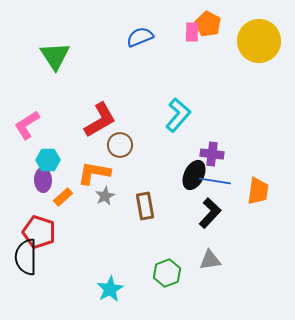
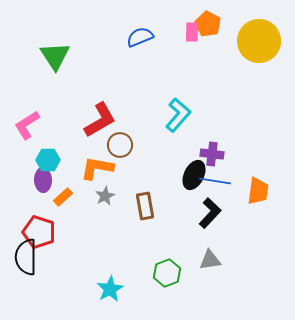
orange L-shape: moved 3 px right, 5 px up
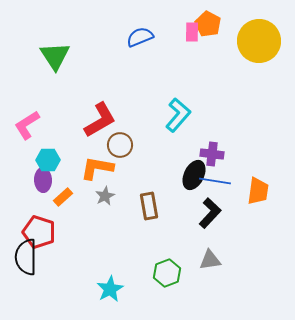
brown rectangle: moved 4 px right
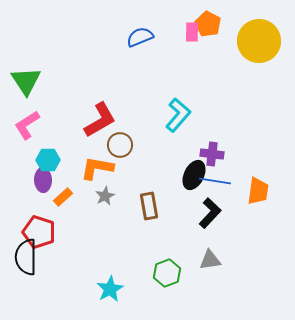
green triangle: moved 29 px left, 25 px down
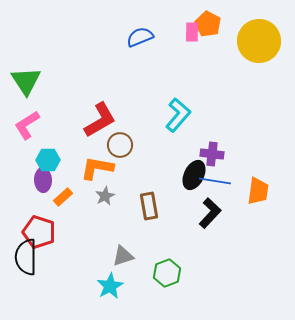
gray triangle: moved 87 px left, 4 px up; rotated 10 degrees counterclockwise
cyan star: moved 3 px up
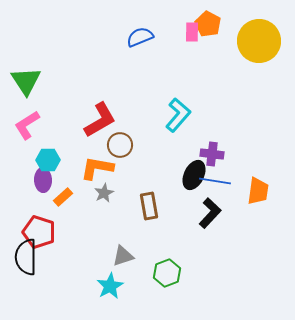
gray star: moved 1 px left, 3 px up
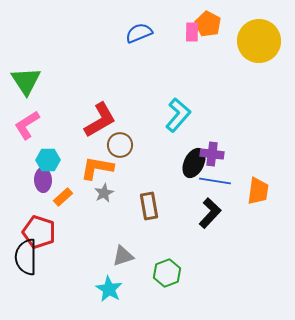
blue semicircle: moved 1 px left, 4 px up
black ellipse: moved 12 px up
cyan star: moved 1 px left, 3 px down; rotated 12 degrees counterclockwise
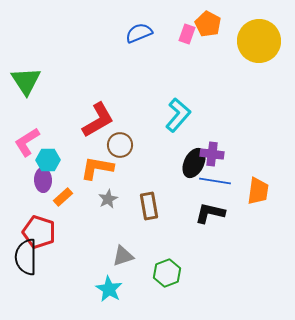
pink rectangle: moved 5 px left, 2 px down; rotated 18 degrees clockwise
red L-shape: moved 2 px left
pink L-shape: moved 17 px down
gray star: moved 4 px right, 6 px down
black L-shape: rotated 120 degrees counterclockwise
